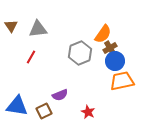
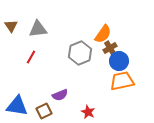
blue circle: moved 4 px right
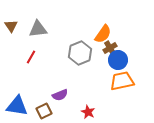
blue circle: moved 1 px left, 1 px up
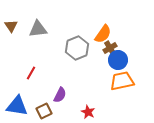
gray hexagon: moved 3 px left, 5 px up
red line: moved 16 px down
purple semicircle: rotated 42 degrees counterclockwise
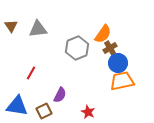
blue circle: moved 3 px down
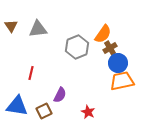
gray hexagon: moved 1 px up
red line: rotated 16 degrees counterclockwise
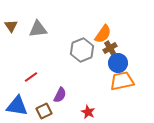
gray hexagon: moved 5 px right, 3 px down
red line: moved 4 px down; rotated 40 degrees clockwise
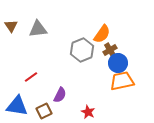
orange semicircle: moved 1 px left
brown cross: moved 2 px down
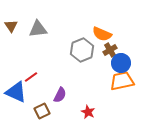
orange semicircle: rotated 78 degrees clockwise
blue circle: moved 3 px right
blue triangle: moved 1 px left, 14 px up; rotated 15 degrees clockwise
brown square: moved 2 px left
